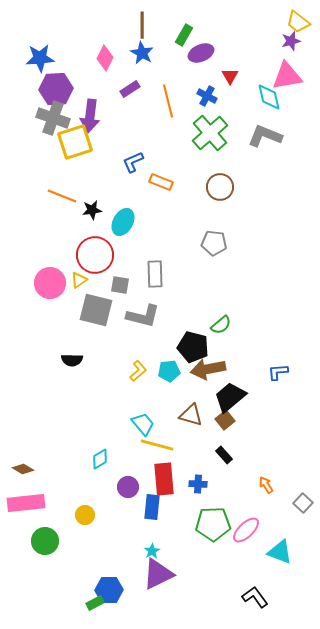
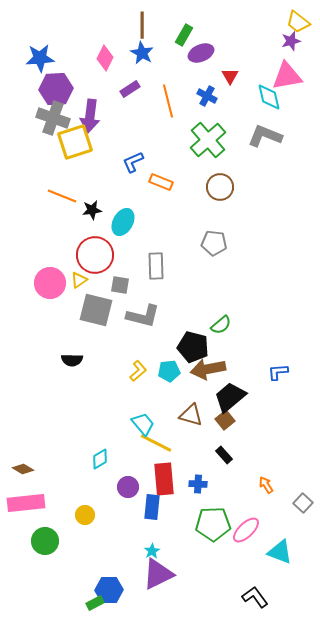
green cross at (210, 133): moved 2 px left, 7 px down
gray rectangle at (155, 274): moved 1 px right, 8 px up
yellow line at (157, 445): moved 1 px left, 2 px up; rotated 12 degrees clockwise
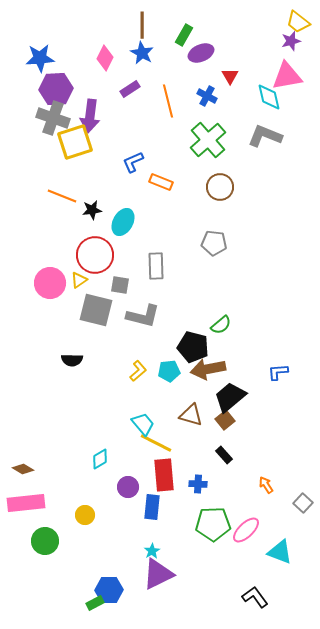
red rectangle at (164, 479): moved 4 px up
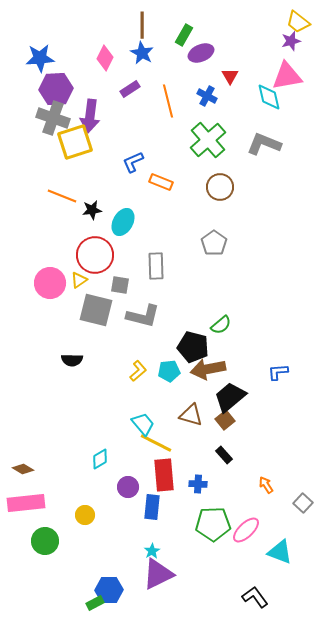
gray L-shape at (265, 136): moved 1 px left, 8 px down
gray pentagon at (214, 243): rotated 30 degrees clockwise
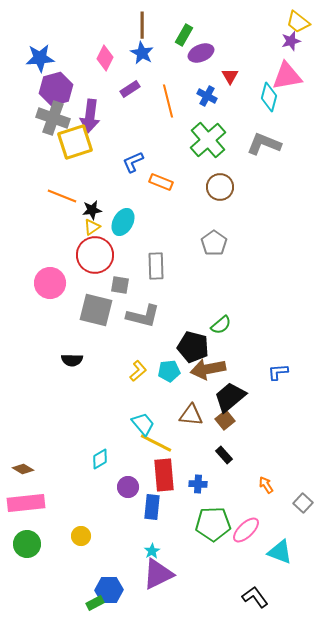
purple hexagon at (56, 89): rotated 12 degrees counterclockwise
cyan diamond at (269, 97): rotated 28 degrees clockwise
yellow triangle at (79, 280): moved 13 px right, 53 px up
brown triangle at (191, 415): rotated 10 degrees counterclockwise
yellow circle at (85, 515): moved 4 px left, 21 px down
green circle at (45, 541): moved 18 px left, 3 px down
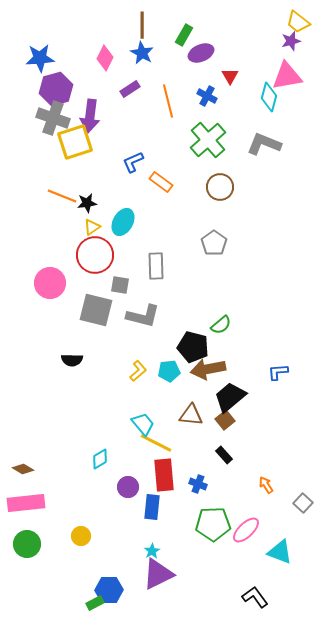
orange rectangle at (161, 182): rotated 15 degrees clockwise
black star at (92, 210): moved 5 px left, 7 px up
blue cross at (198, 484): rotated 18 degrees clockwise
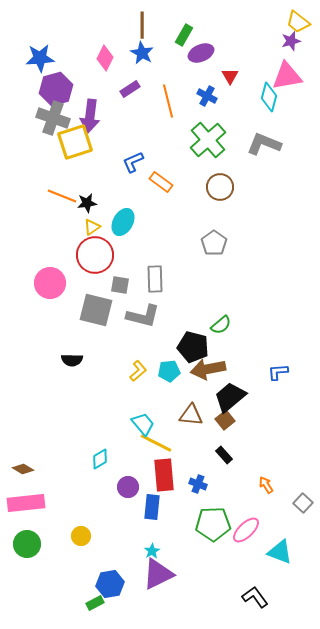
gray rectangle at (156, 266): moved 1 px left, 13 px down
blue hexagon at (109, 590): moved 1 px right, 6 px up; rotated 8 degrees counterclockwise
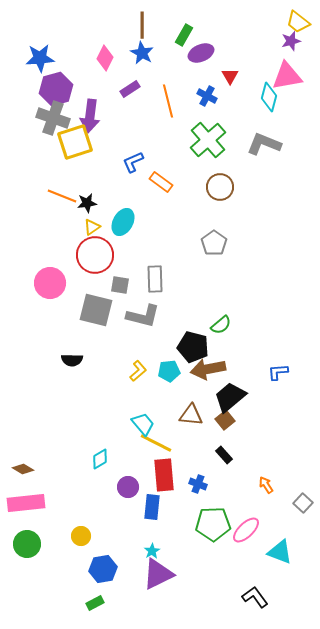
blue hexagon at (110, 584): moved 7 px left, 15 px up
